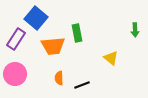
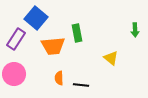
pink circle: moved 1 px left
black line: moved 1 px left; rotated 28 degrees clockwise
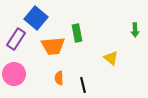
black line: moved 2 px right; rotated 70 degrees clockwise
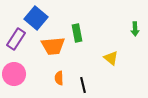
green arrow: moved 1 px up
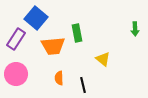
yellow triangle: moved 8 px left, 1 px down
pink circle: moved 2 px right
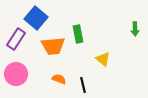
green rectangle: moved 1 px right, 1 px down
orange semicircle: moved 1 px down; rotated 112 degrees clockwise
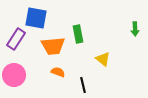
blue square: rotated 30 degrees counterclockwise
pink circle: moved 2 px left, 1 px down
orange semicircle: moved 1 px left, 7 px up
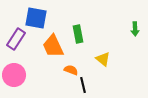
orange trapezoid: rotated 70 degrees clockwise
orange semicircle: moved 13 px right, 2 px up
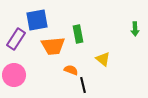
blue square: moved 1 px right, 2 px down; rotated 20 degrees counterclockwise
orange trapezoid: rotated 70 degrees counterclockwise
